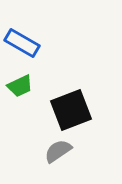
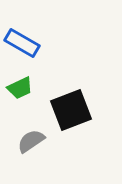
green trapezoid: moved 2 px down
gray semicircle: moved 27 px left, 10 px up
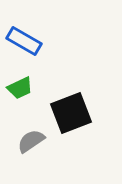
blue rectangle: moved 2 px right, 2 px up
black square: moved 3 px down
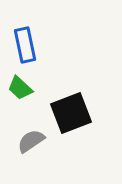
blue rectangle: moved 1 px right, 4 px down; rotated 48 degrees clockwise
green trapezoid: rotated 68 degrees clockwise
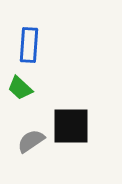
blue rectangle: moved 4 px right; rotated 16 degrees clockwise
black square: moved 13 px down; rotated 21 degrees clockwise
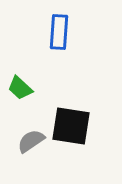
blue rectangle: moved 30 px right, 13 px up
black square: rotated 9 degrees clockwise
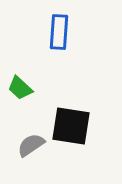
gray semicircle: moved 4 px down
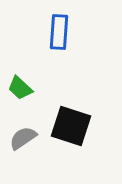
black square: rotated 9 degrees clockwise
gray semicircle: moved 8 px left, 7 px up
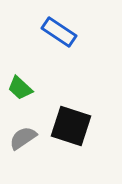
blue rectangle: rotated 60 degrees counterclockwise
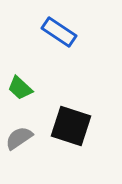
gray semicircle: moved 4 px left
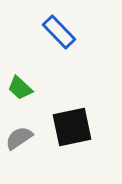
blue rectangle: rotated 12 degrees clockwise
black square: moved 1 px right, 1 px down; rotated 30 degrees counterclockwise
